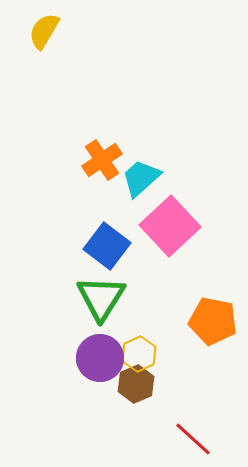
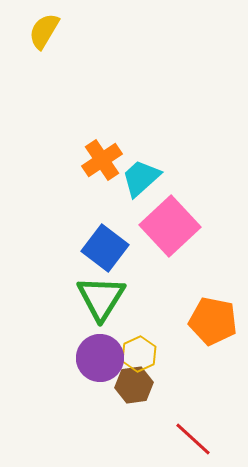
blue square: moved 2 px left, 2 px down
brown hexagon: moved 2 px left, 1 px down; rotated 15 degrees clockwise
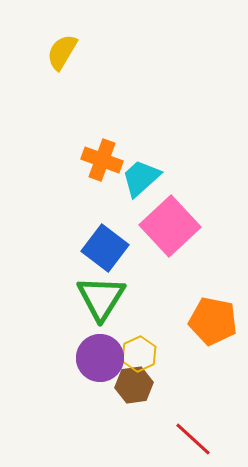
yellow semicircle: moved 18 px right, 21 px down
orange cross: rotated 36 degrees counterclockwise
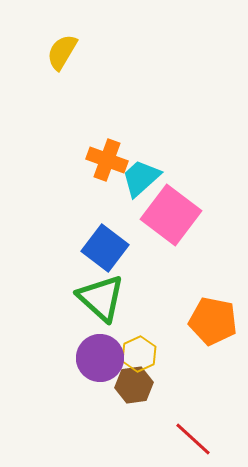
orange cross: moved 5 px right
pink square: moved 1 px right, 11 px up; rotated 10 degrees counterclockwise
green triangle: rotated 20 degrees counterclockwise
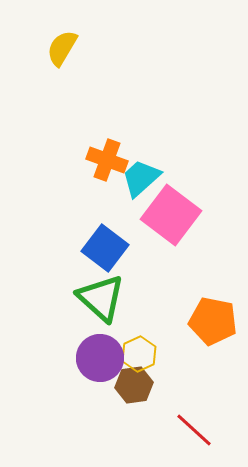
yellow semicircle: moved 4 px up
red line: moved 1 px right, 9 px up
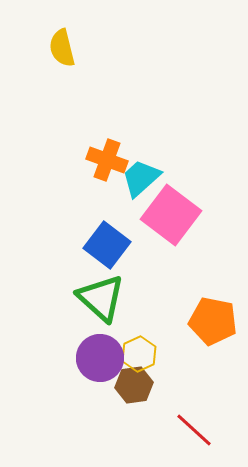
yellow semicircle: rotated 45 degrees counterclockwise
blue square: moved 2 px right, 3 px up
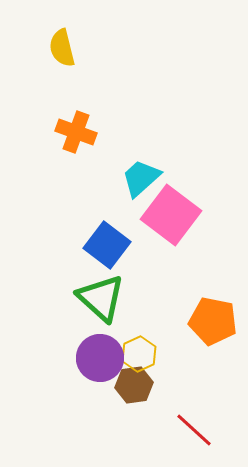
orange cross: moved 31 px left, 28 px up
